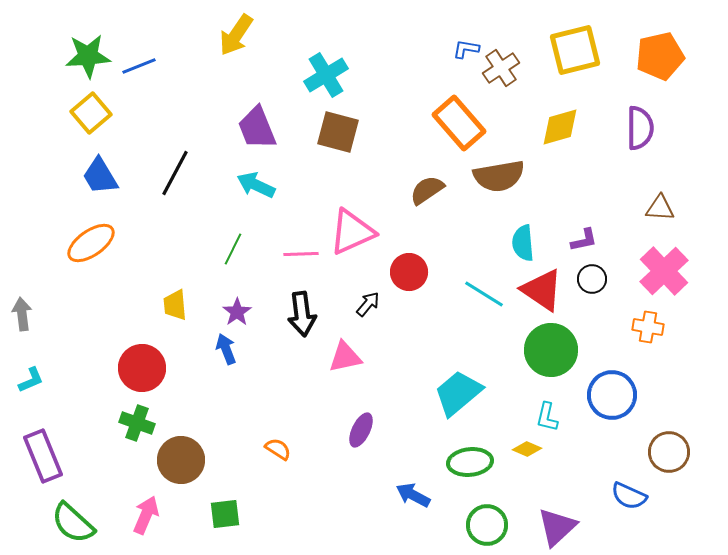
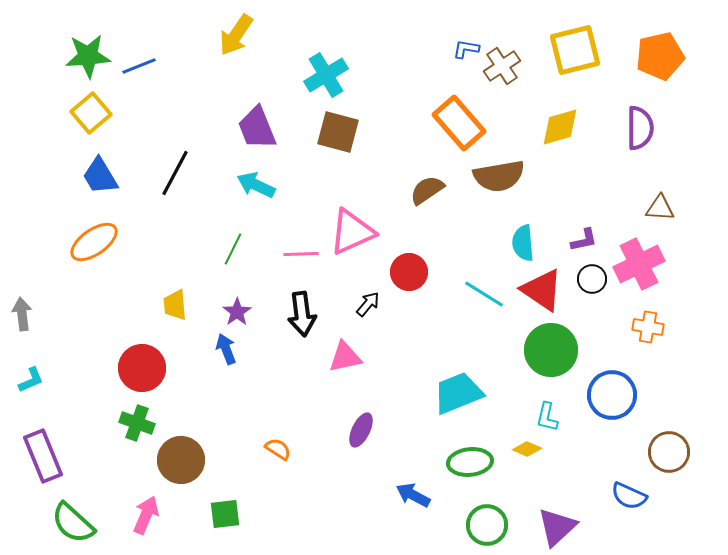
brown cross at (501, 68): moved 1 px right, 2 px up
orange ellipse at (91, 243): moved 3 px right, 1 px up
pink cross at (664, 271): moved 25 px left, 7 px up; rotated 18 degrees clockwise
cyan trapezoid at (458, 393): rotated 18 degrees clockwise
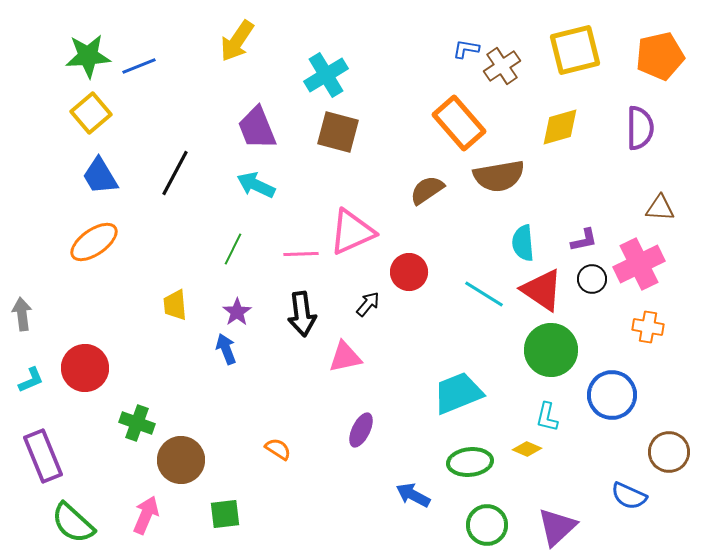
yellow arrow at (236, 35): moved 1 px right, 6 px down
red circle at (142, 368): moved 57 px left
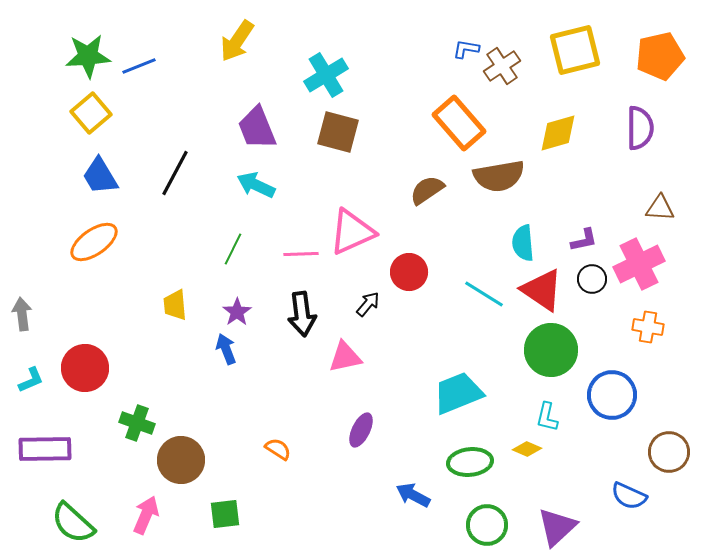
yellow diamond at (560, 127): moved 2 px left, 6 px down
purple rectangle at (43, 456): moved 2 px right, 7 px up; rotated 69 degrees counterclockwise
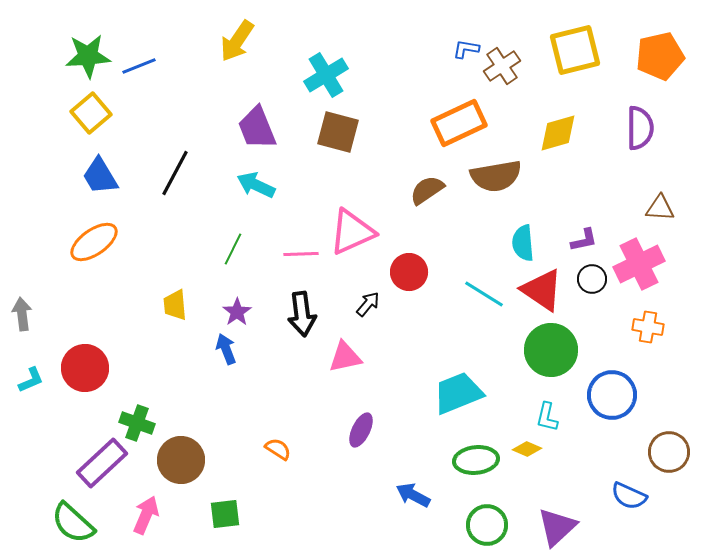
orange rectangle at (459, 123): rotated 74 degrees counterclockwise
brown semicircle at (499, 176): moved 3 px left
purple rectangle at (45, 449): moved 57 px right, 14 px down; rotated 42 degrees counterclockwise
green ellipse at (470, 462): moved 6 px right, 2 px up
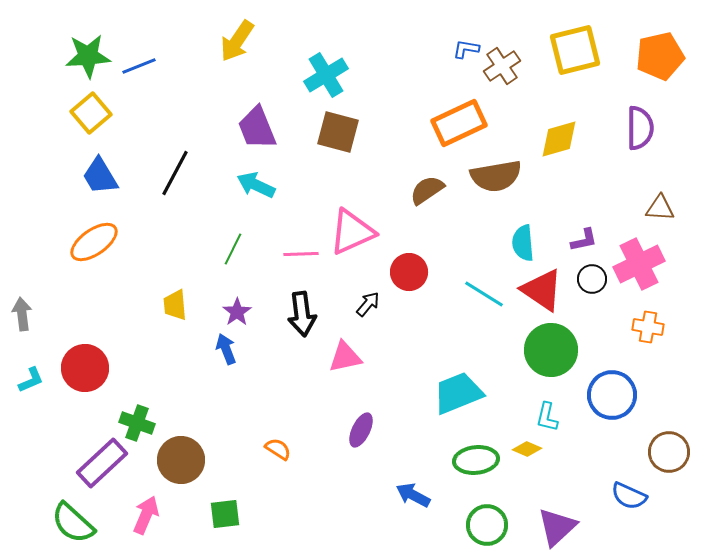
yellow diamond at (558, 133): moved 1 px right, 6 px down
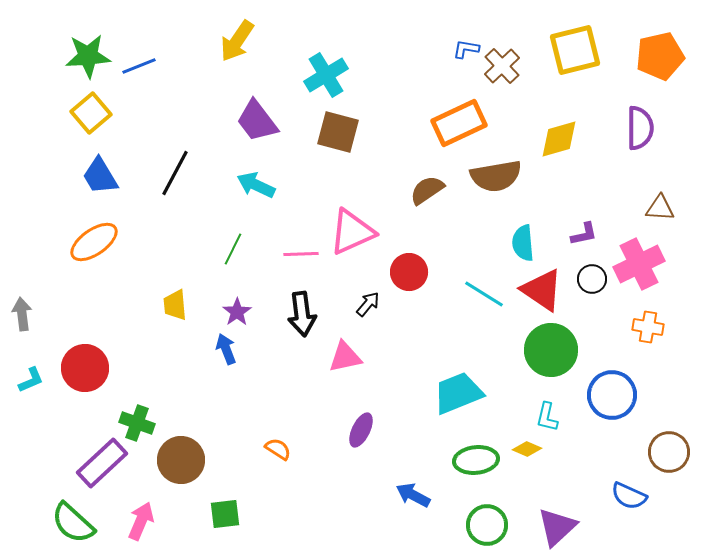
brown cross at (502, 66): rotated 9 degrees counterclockwise
purple trapezoid at (257, 128): moved 7 px up; rotated 15 degrees counterclockwise
purple L-shape at (584, 240): moved 6 px up
pink arrow at (146, 515): moved 5 px left, 6 px down
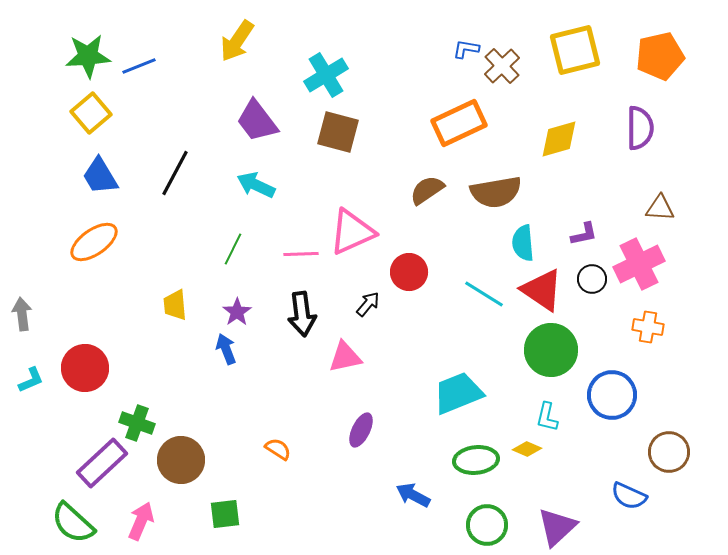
brown semicircle at (496, 176): moved 16 px down
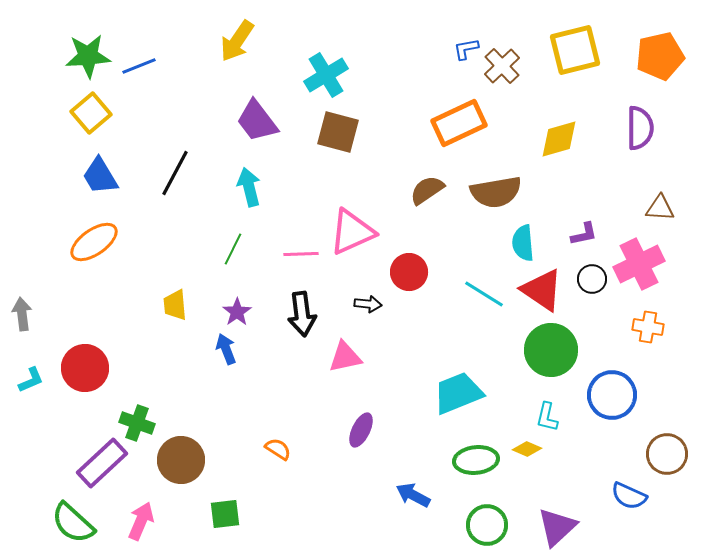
blue L-shape at (466, 49): rotated 20 degrees counterclockwise
cyan arrow at (256, 185): moved 7 px left, 2 px down; rotated 51 degrees clockwise
black arrow at (368, 304): rotated 56 degrees clockwise
brown circle at (669, 452): moved 2 px left, 2 px down
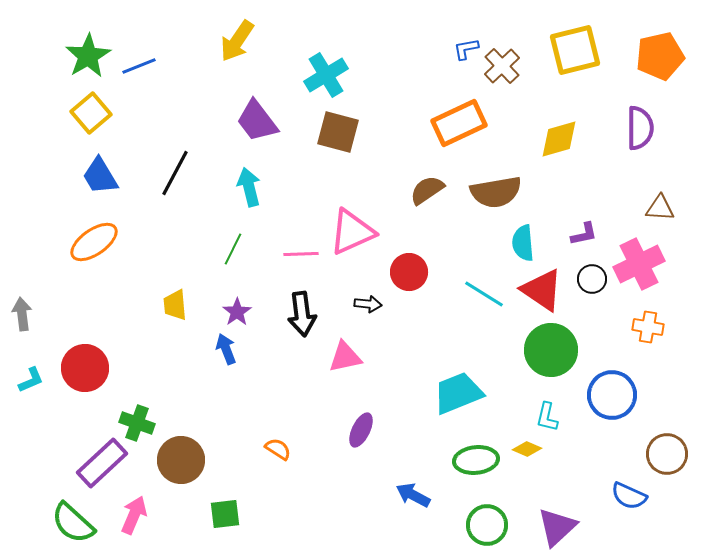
green star at (88, 56): rotated 27 degrees counterclockwise
pink arrow at (141, 521): moved 7 px left, 6 px up
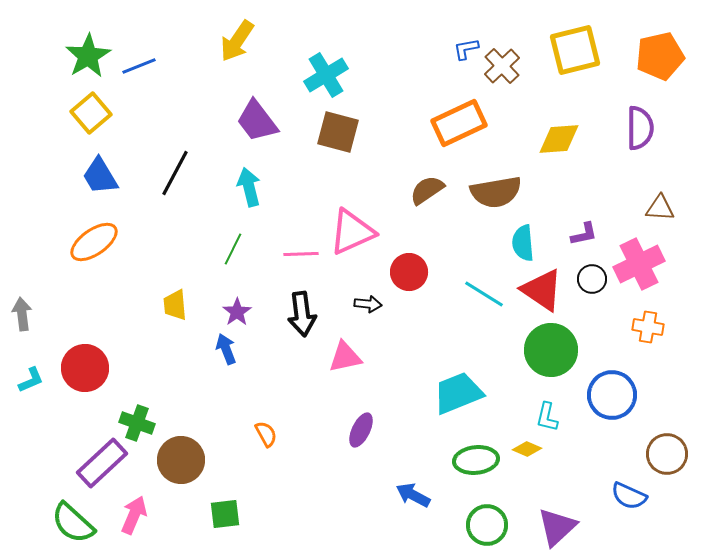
yellow diamond at (559, 139): rotated 12 degrees clockwise
orange semicircle at (278, 449): moved 12 px left, 15 px up; rotated 28 degrees clockwise
